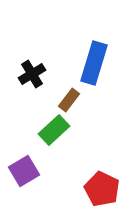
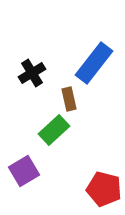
blue rectangle: rotated 21 degrees clockwise
black cross: moved 1 px up
brown rectangle: moved 1 px up; rotated 50 degrees counterclockwise
red pentagon: moved 2 px right; rotated 12 degrees counterclockwise
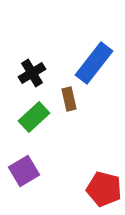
green rectangle: moved 20 px left, 13 px up
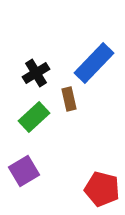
blue rectangle: rotated 6 degrees clockwise
black cross: moved 4 px right
red pentagon: moved 2 px left
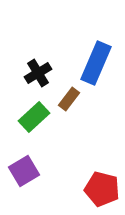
blue rectangle: moved 2 px right; rotated 21 degrees counterclockwise
black cross: moved 2 px right
brown rectangle: rotated 50 degrees clockwise
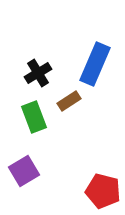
blue rectangle: moved 1 px left, 1 px down
brown rectangle: moved 2 px down; rotated 20 degrees clockwise
green rectangle: rotated 68 degrees counterclockwise
red pentagon: moved 1 px right, 2 px down
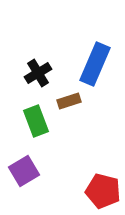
brown rectangle: rotated 15 degrees clockwise
green rectangle: moved 2 px right, 4 px down
